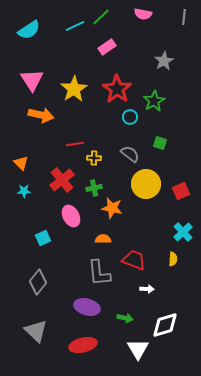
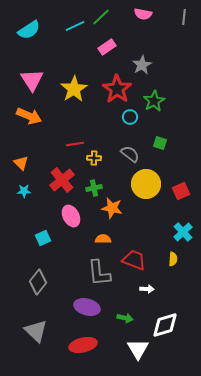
gray star: moved 22 px left, 4 px down
orange arrow: moved 12 px left, 1 px down; rotated 10 degrees clockwise
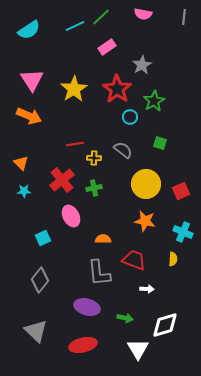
gray semicircle: moved 7 px left, 4 px up
orange star: moved 33 px right, 13 px down
cyan cross: rotated 24 degrees counterclockwise
gray diamond: moved 2 px right, 2 px up
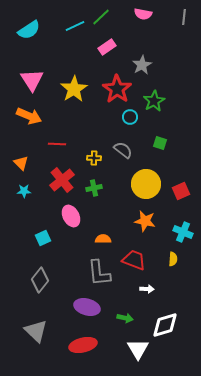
red line: moved 18 px left; rotated 12 degrees clockwise
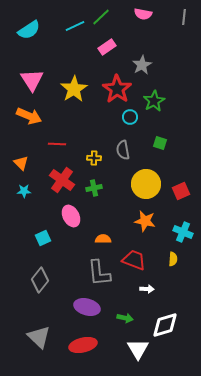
gray semicircle: rotated 138 degrees counterclockwise
red cross: rotated 15 degrees counterclockwise
gray triangle: moved 3 px right, 6 px down
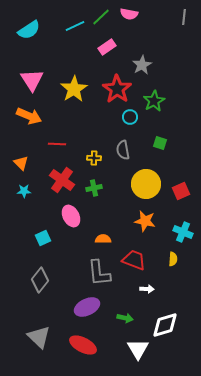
pink semicircle: moved 14 px left
purple ellipse: rotated 40 degrees counterclockwise
red ellipse: rotated 40 degrees clockwise
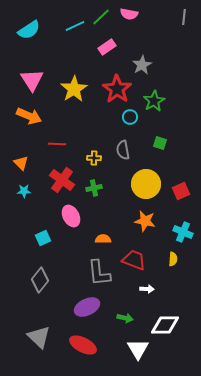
white diamond: rotated 16 degrees clockwise
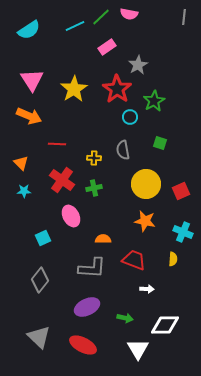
gray star: moved 4 px left
gray L-shape: moved 7 px left, 5 px up; rotated 80 degrees counterclockwise
